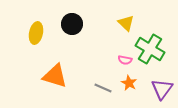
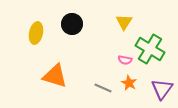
yellow triangle: moved 2 px left, 1 px up; rotated 18 degrees clockwise
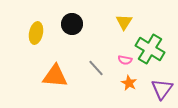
orange triangle: rotated 12 degrees counterclockwise
gray line: moved 7 px left, 20 px up; rotated 24 degrees clockwise
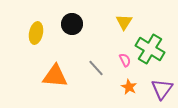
pink semicircle: rotated 128 degrees counterclockwise
orange star: moved 4 px down
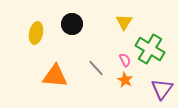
orange star: moved 4 px left, 7 px up
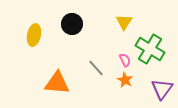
yellow ellipse: moved 2 px left, 2 px down
orange triangle: moved 2 px right, 7 px down
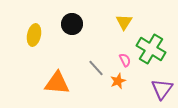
green cross: moved 1 px right
orange star: moved 7 px left, 1 px down; rotated 21 degrees clockwise
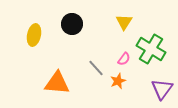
pink semicircle: moved 1 px left, 1 px up; rotated 64 degrees clockwise
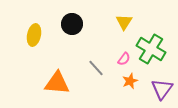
orange star: moved 12 px right
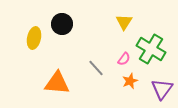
black circle: moved 10 px left
yellow ellipse: moved 3 px down
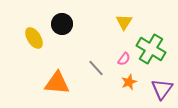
yellow ellipse: rotated 45 degrees counterclockwise
orange star: moved 1 px left, 1 px down
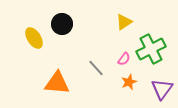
yellow triangle: rotated 24 degrees clockwise
green cross: rotated 32 degrees clockwise
